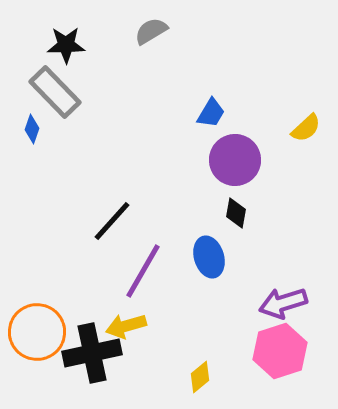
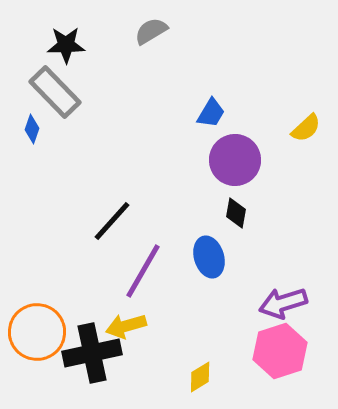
yellow diamond: rotated 8 degrees clockwise
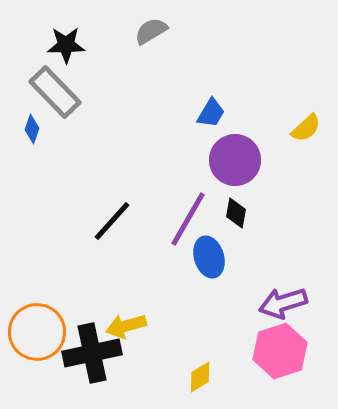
purple line: moved 45 px right, 52 px up
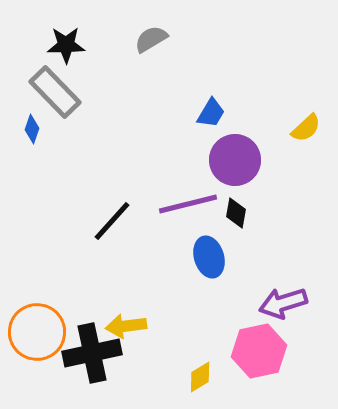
gray semicircle: moved 8 px down
purple line: moved 15 px up; rotated 46 degrees clockwise
yellow arrow: rotated 9 degrees clockwise
pink hexagon: moved 21 px left; rotated 6 degrees clockwise
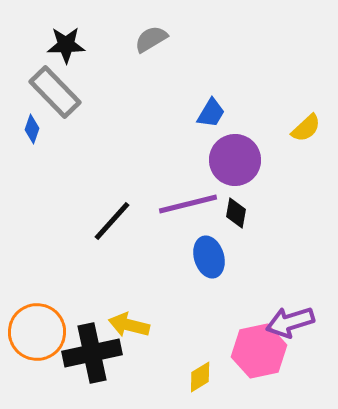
purple arrow: moved 7 px right, 19 px down
yellow arrow: moved 3 px right, 1 px up; rotated 21 degrees clockwise
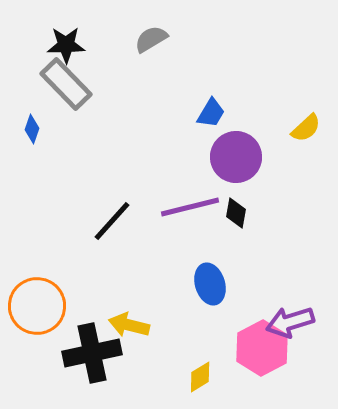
gray rectangle: moved 11 px right, 8 px up
purple circle: moved 1 px right, 3 px up
purple line: moved 2 px right, 3 px down
blue ellipse: moved 1 px right, 27 px down
orange circle: moved 26 px up
pink hexagon: moved 3 px right, 3 px up; rotated 16 degrees counterclockwise
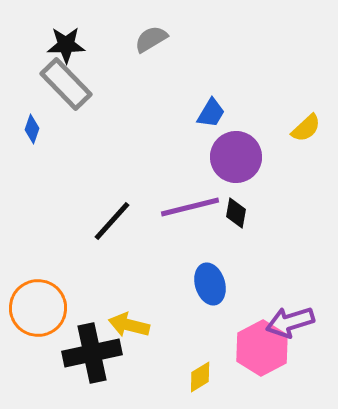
orange circle: moved 1 px right, 2 px down
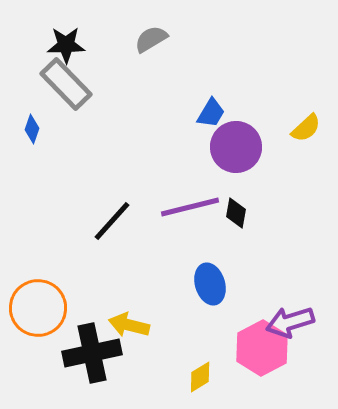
purple circle: moved 10 px up
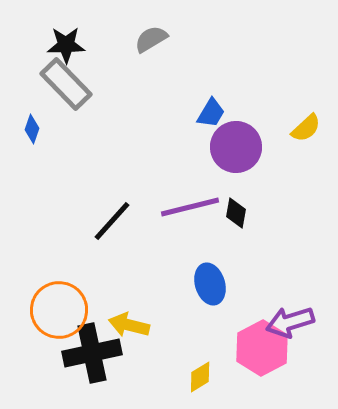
orange circle: moved 21 px right, 2 px down
